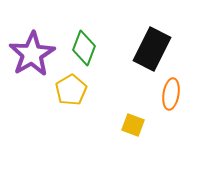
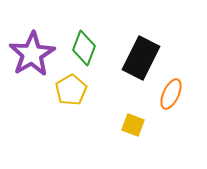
black rectangle: moved 11 px left, 9 px down
orange ellipse: rotated 16 degrees clockwise
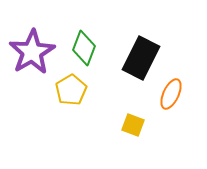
purple star: moved 2 px up
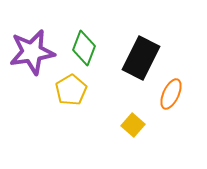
purple star: rotated 21 degrees clockwise
yellow square: rotated 20 degrees clockwise
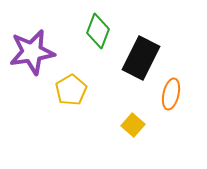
green diamond: moved 14 px right, 17 px up
orange ellipse: rotated 12 degrees counterclockwise
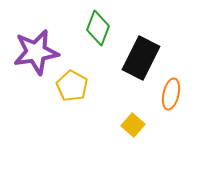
green diamond: moved 3 px up
purple star: moved 4 px right
yellow pentagon: moved 1 px right, 4 px up; rotated 12 degrees counterclockwise
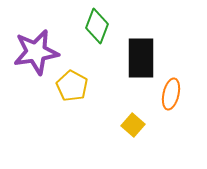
green diamond: moved 1 px left, 2 px up
black rectangle: rotated 27 degrees counterclockwise
